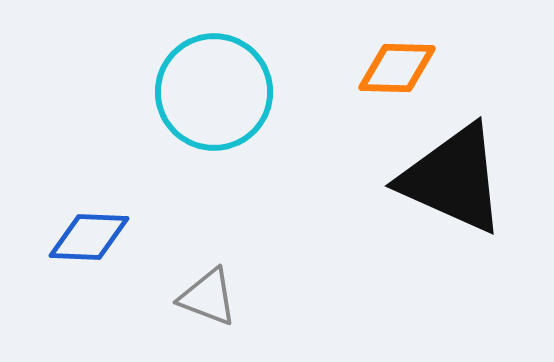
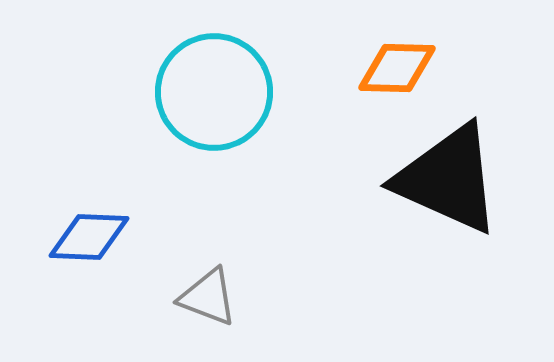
black triangle: moved 5 px left
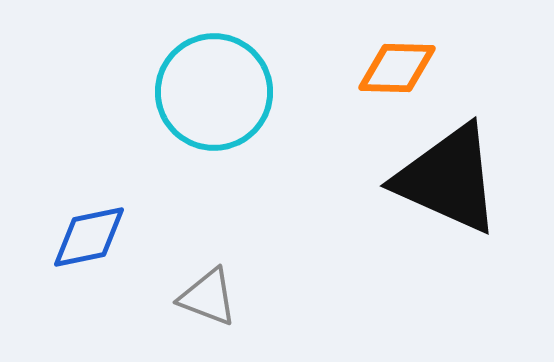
blue diamond: rotated 14 degrees counterclockwise
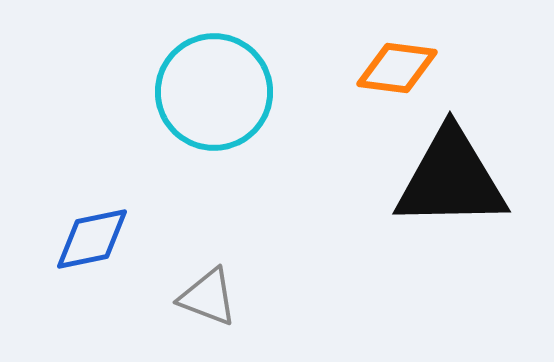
orange diamond: rotated 6 degrees clockwise
black triangle: moved 3 px right; rotated 25 degrees counterclockwise
blue diamond: moved 3 px right, 2 px down
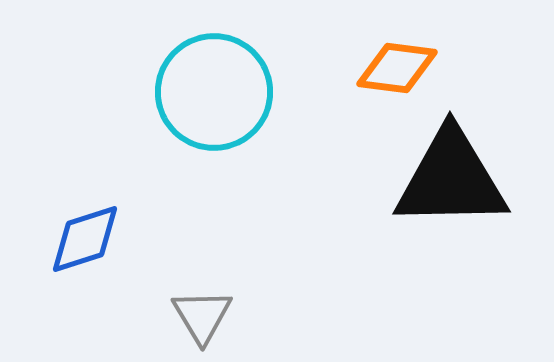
blue diamond: moved 7 px left; rotated 6 degrees counterclockwise
gray triangle: moved 6 px left, 19 px down; rotated 38 degrees clockwise
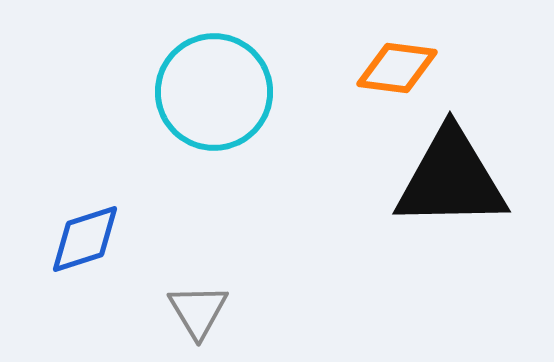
gray triangle: moved 4 px left, 5 px up
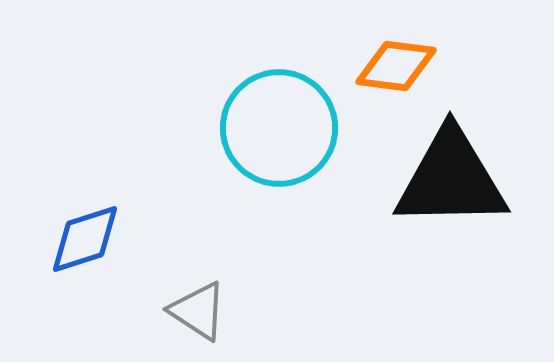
orange diamond: moved 1 px left, 2 px up
cyan circle: moved 65 px right, 36 px down
gray triangle: rotated 26 degrees counterclockwise
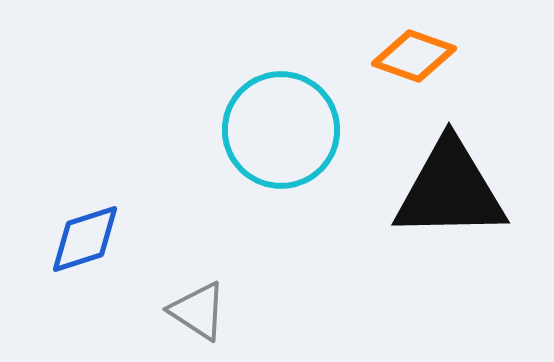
orange diamond: moved 18 px right, 10 px up; rotated 12 degrees clockwise
cyan circle: moved 2 px right, 2 px down
black triangle: moved 1 px left, 11 px down
